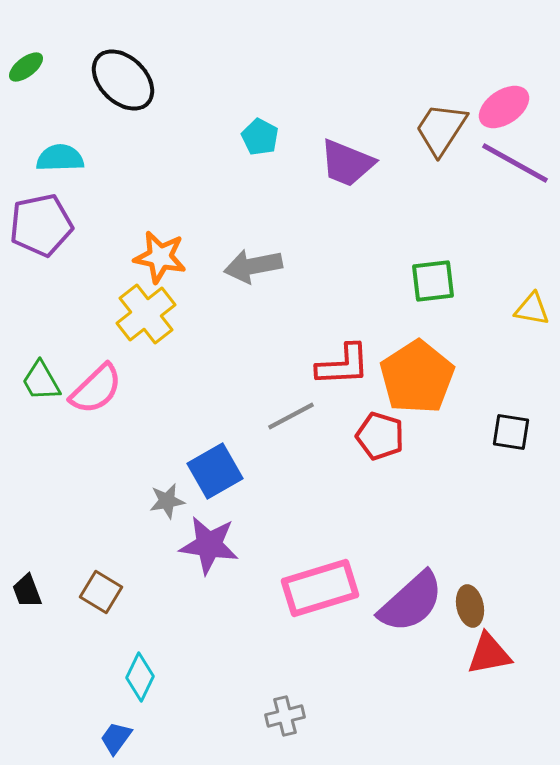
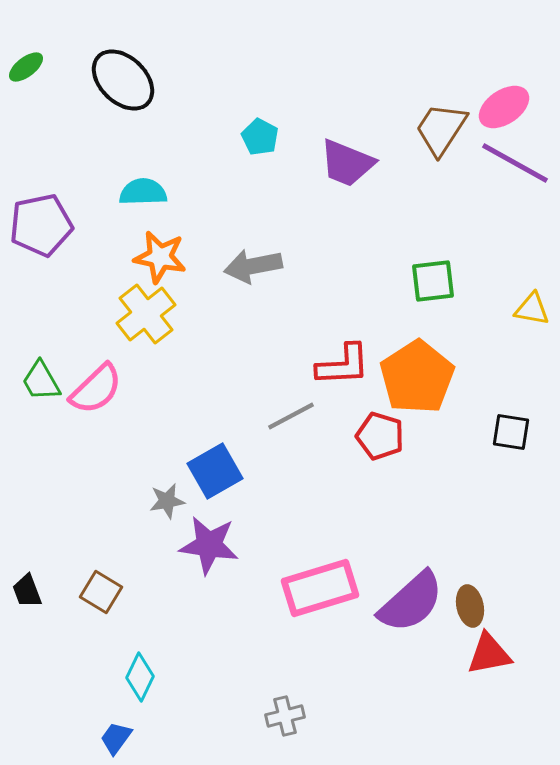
cyan semicircle: moved 83 px right, 34 px down
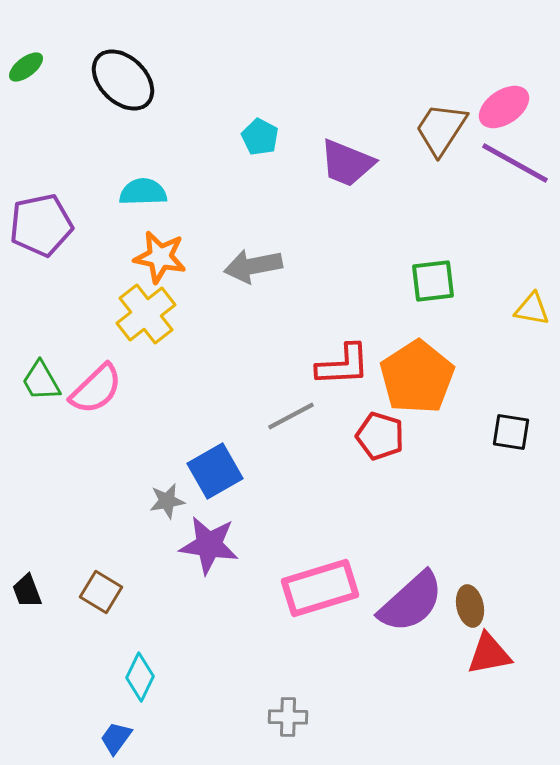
gray cross: moved 3 px right, 1 px down; rotated 15 degrees clockwise
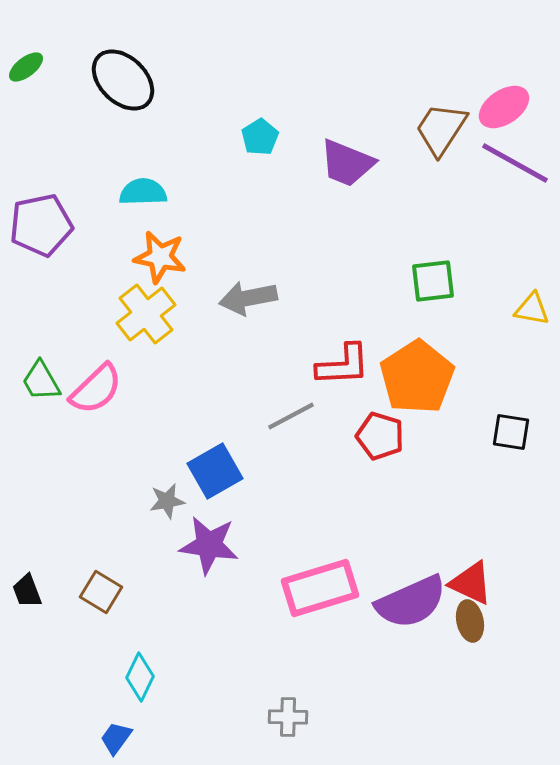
cyan pentagon: rotated 12 degrees clockwise
gray arrow: moved 5 px left, 32 px down
purple semicircle: rotated 18 degrees clockwise
brown ellipse: moved 15 px down
red triangle: moved 18 px left, 71 px up; rotated 36 degrees clockwise
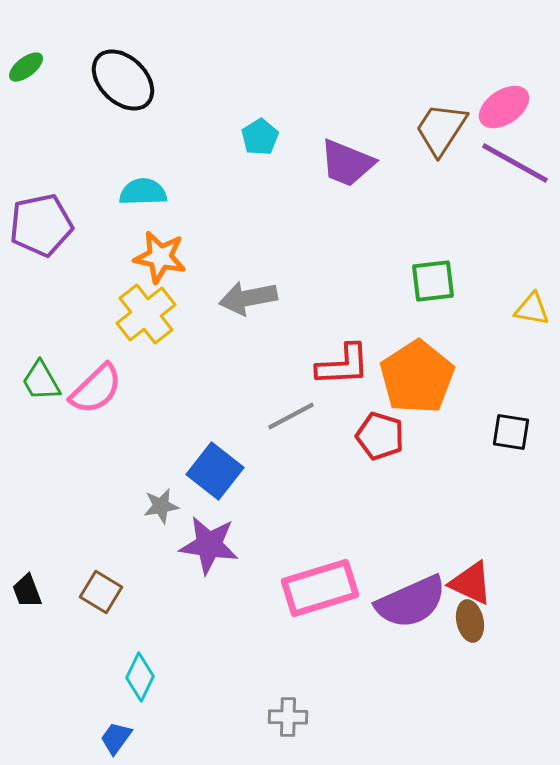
blue square: rotated 22 degrees counterclockwise
gray star: moved 6 px left, 5 px down
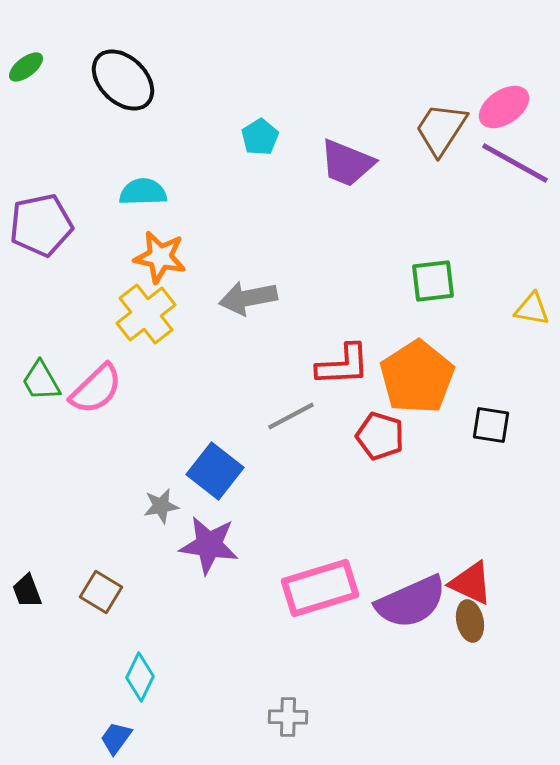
black square: moved 20 px left, 7 px up
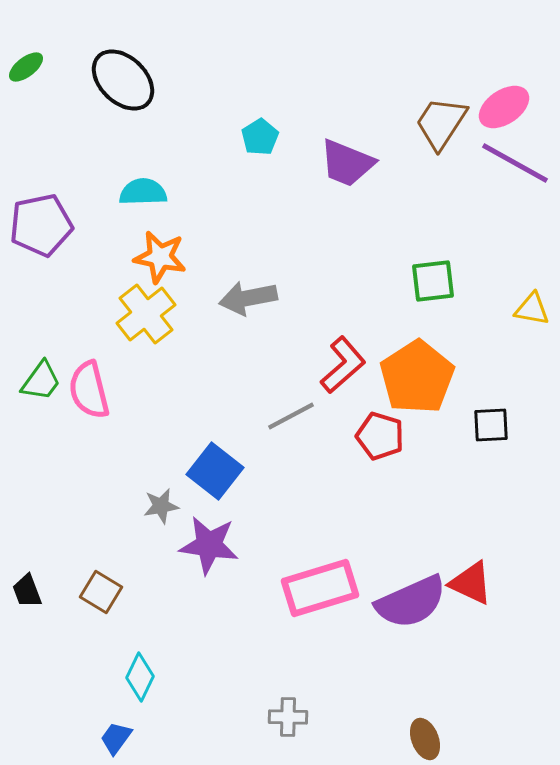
brown trapezoid: moved 6 px up
red L-shape: rotated 38 degrees counterclockwise
green trapezoid: rotated 114 degrees counterclockwise
pink semicircle: moved 7 px left, 1 px down; rotated 120 degrees clockwise
black square: rotated 12 degrees counterclockwise
brown ellipse: moved 45 px left, 118 px down; rotated 9 degrees counterclockwise
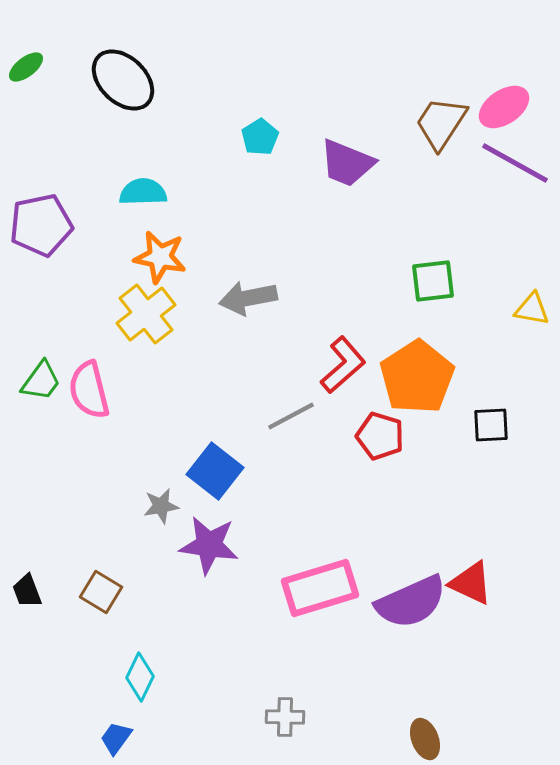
gray cross: moved 3 px left
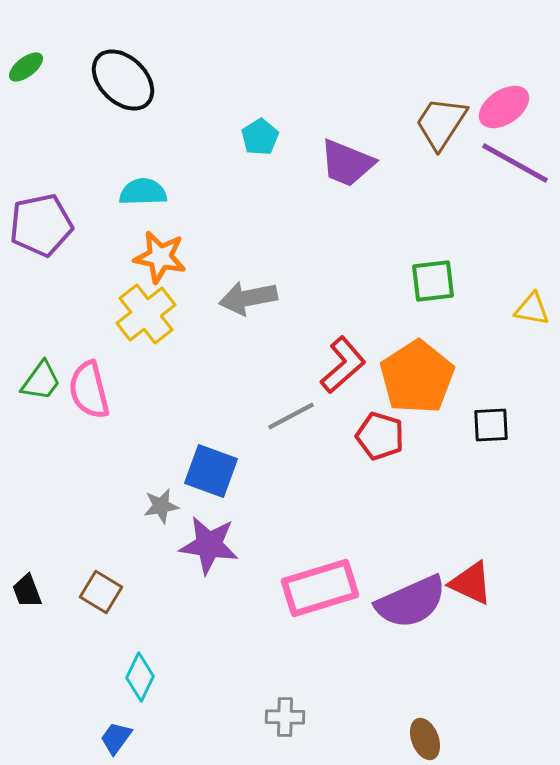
blue square: moved 4 px left; rotated 18 degrees counterclockwise
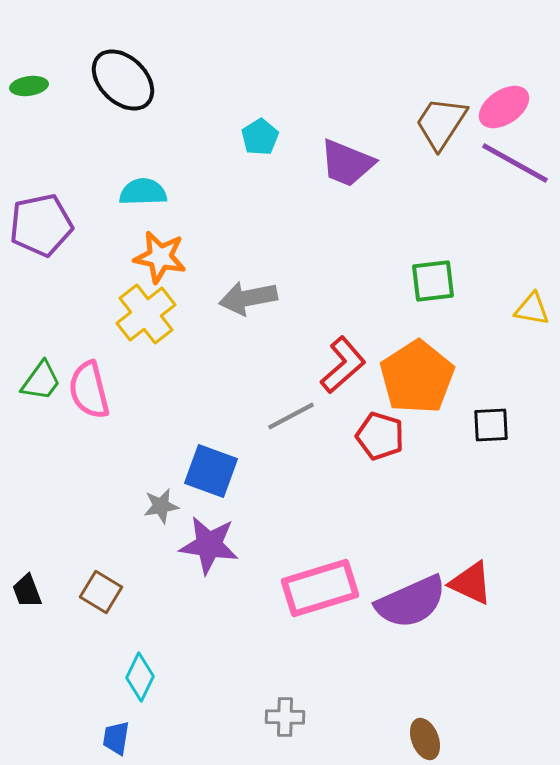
green ellipse: moved 3 px right, 19 px down; rotated 30 degrees clockwise
blue trapezoid: rotated 27 degrees counterclockwise
